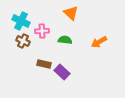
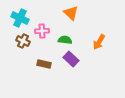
cyan cross: moved 1 px left, 3 px up
orange arrow: rotated 28 degrees counterclockwise
purple rectangle: moved 9 px right, 13 px up
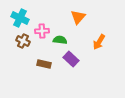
orange triangle: moved 7 px right, 4 px down; rotated 28 degrees clockwise
green semicircle: moved 5 px left
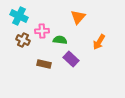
cyan cross: moved 1 px left, 2 px up
brown cross: moved 1 px up
